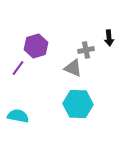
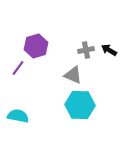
black arrow: moved 12 px down; rotated 126 degrees clockwise
gray triangle: moved 7 px down
cyan hexagon: moved 2 px right, 1 px down
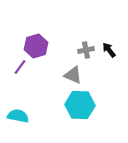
black arrow: rotated 21 degrees clockwise
purple line: moved 2 px right, 1 px up
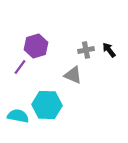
cyan hexagon: moved 33 px left
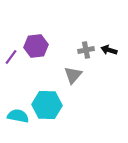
purple hexagon: rotated 10 degrees clockwise
black arrow: rotated 35 degrees counterclockwise
purple line: moved 9 px left, 10 px up
gray triangle: rotated 48 degrees clockwise
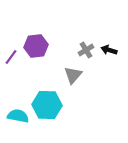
gray cross: rotated 21 degrees counterclockwise
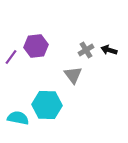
gray triangle: rotated 18 degrees counterclockwise
cyan semicircle: moved 2 px down
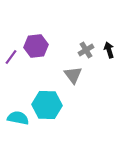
black arrow: rotated 56 degrees clockwise
